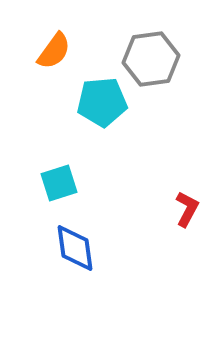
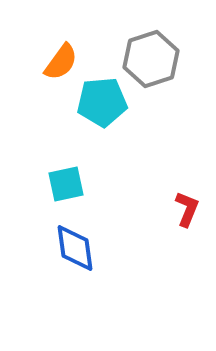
orange semicircle: moved 7 px right, 11 px down
gray hexagon: rotated 10 degrees counterclockwise
cyan square: moved 7 px right, 1 px down; rotated 6 degrees clockwise
red L-shape: rotated 6 degrees counterclockwise
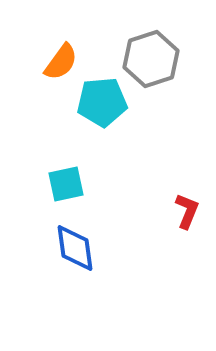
red L-shape: moved 2 px down
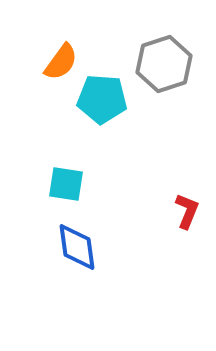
gray hexagon: moved 13 px right, 5 px down
cyan pentagon: moved 3 px up; rotated 9 degrees clockwise
cyan square: rotated 21 degrees clockwise
blue diamond: moved 2 px right, 1 px up
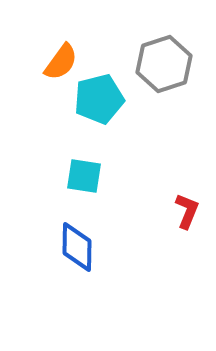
cyan pentagon: moved 3 px left; rotated 18 degrees counterclockwise
cyan square: moved 18 px right, 8 px up
blue diamond: rotated 9 degrees clockwise
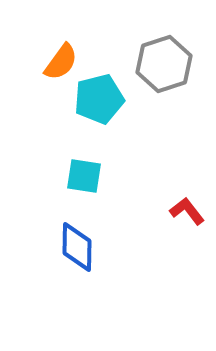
red L-shape: rotated 60 degrees counterclockwise
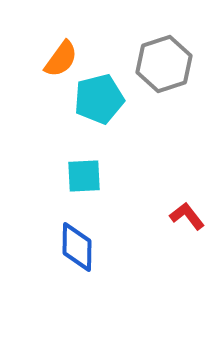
orange semicircle: moved 3 px up
cyan square: rotated 12 degrees counterclockwise
red L-shape: moved 5 px down
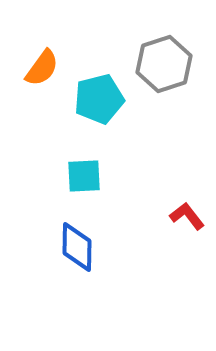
orange semicircle: moved 19 px left, 9 px down
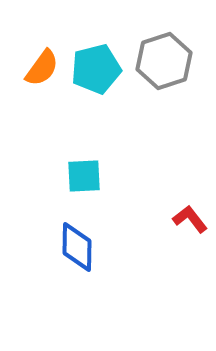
gray hexagon: moved 3 px up
cyan pentagon: moved 3 px left, 30 px up
red L-shape: moved 3 px right, 3 px down
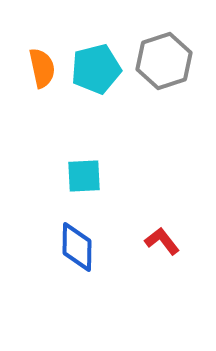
orange semicircle: rotated 48 degrees counterclockwise
red L-shape: moved 28 px left, 22 px down
